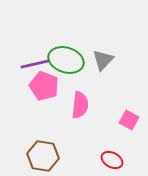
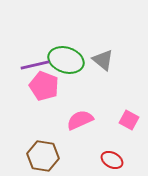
gray triangle: rotated 35 degrees counterclockwise
purple line: moved 1 px down
pink semicircle: moved 15 px down; rotated 120 degrees counterclockwise
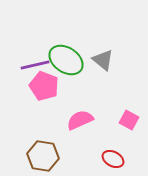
green ellipse: rotated 16 degrees clockwise
red ellipse: moved 1 px right, 1 px up
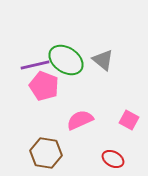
brown hexagon: moved 3 px right, 3 px up
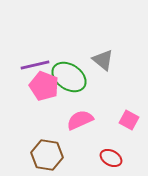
green ellipse: moved 3 px right, 17 px down
brown hexagon: moved 1 px right, 2 px down
red ellipse: moved 2 px left, 1 px up
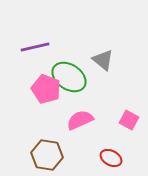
purple line: moved 18 px up
pink pentagon: moved 2 px right, 3 px down
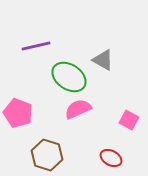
purple line: moved 1 px right, 1 px up
gray triangle: rotated 10 degrees counterclockwise
pink pentagon: moved 28 px left, 24 px down
pink semicircle: moved 2 px left, 11 px up
brown hexagon: rotated 8 degrees clockwise
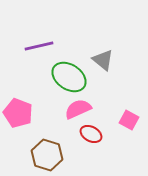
purple line: moved 3 px right
gray triangle: rotated 10 degrees clockwise
red ellipse: moved 20 px left, 24 px up
